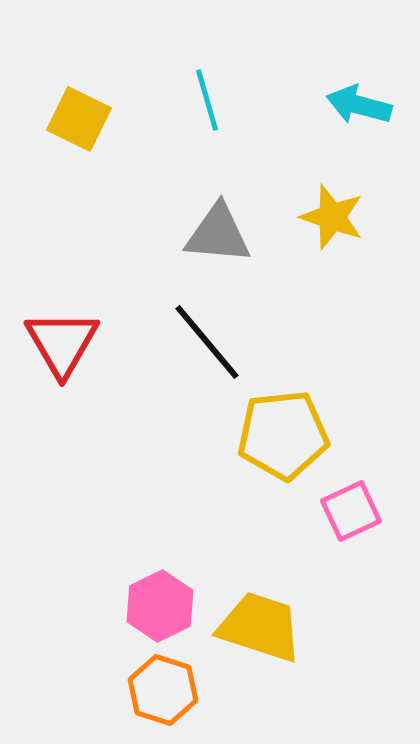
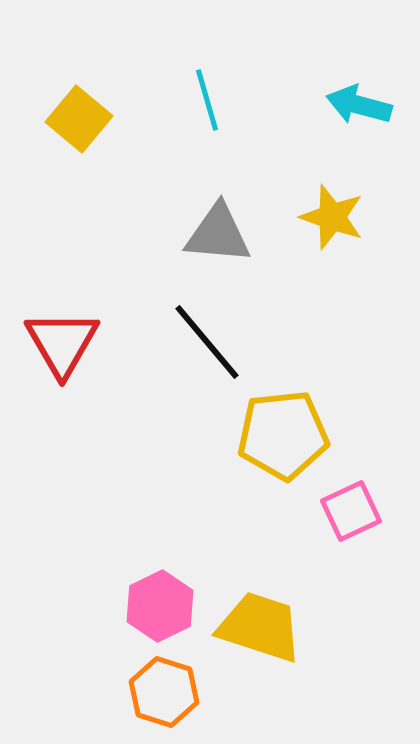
yellow square: rotated 14 degrees clockwise
orange hexagon: moved 1 px right, 2 px down
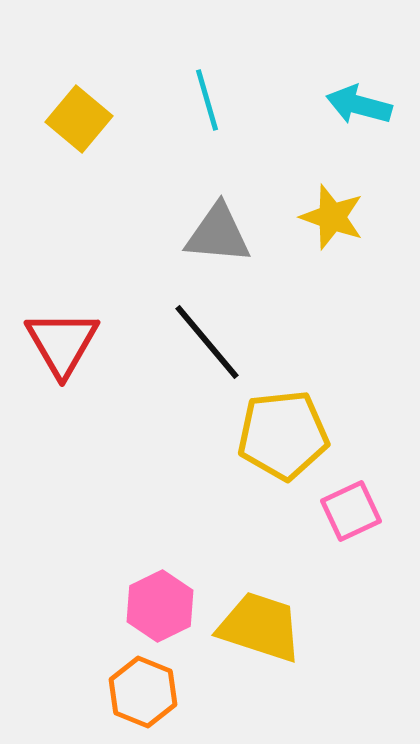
orange hexagon: moved 21 px left; rotated 4 degrees clockwise
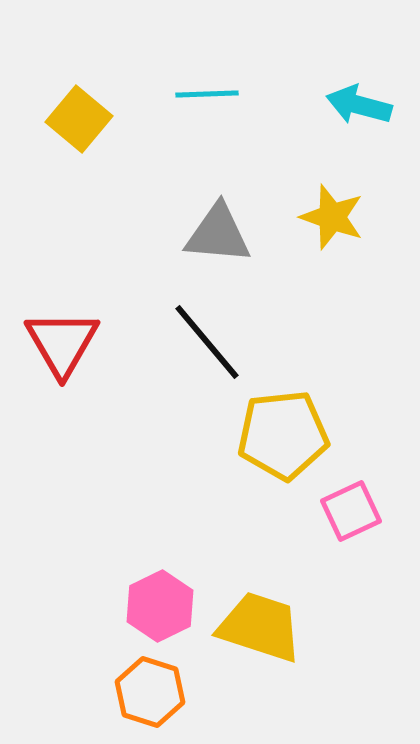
cyan line: moved 6 px up; rotated 76 degrees counterclockwise
orange hexagon: moved 7 px right; rotated 4 degrees counterclockwise
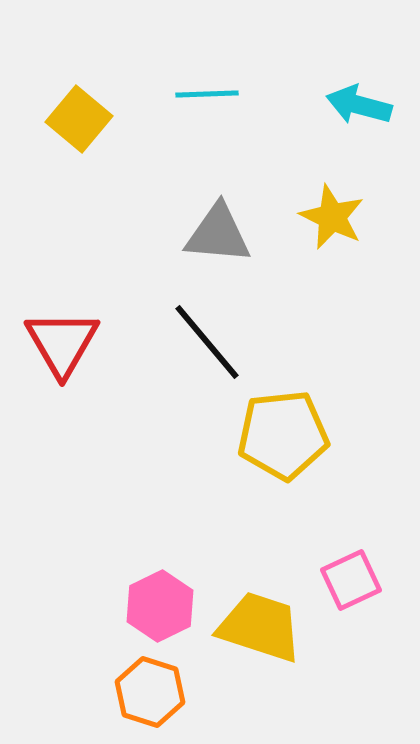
yellow star: rotated 6 degrees clockwise
pink square: moved 69 px down
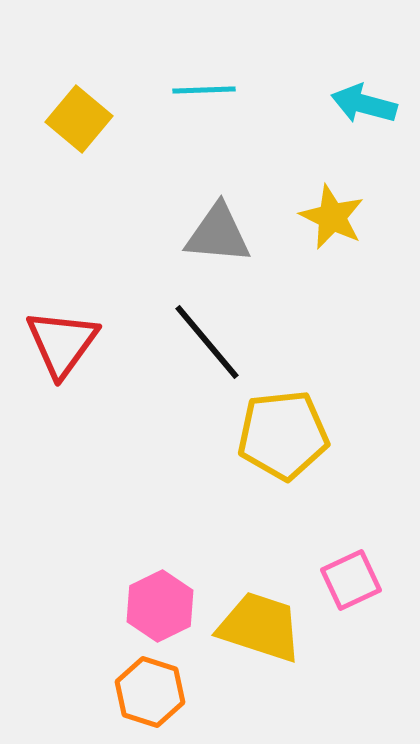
cyan line: moved 3 px left, 4 px up
cyan arrow: moved 5 px right, 1 px up
red triangle: rotated 6 degrees clockwise
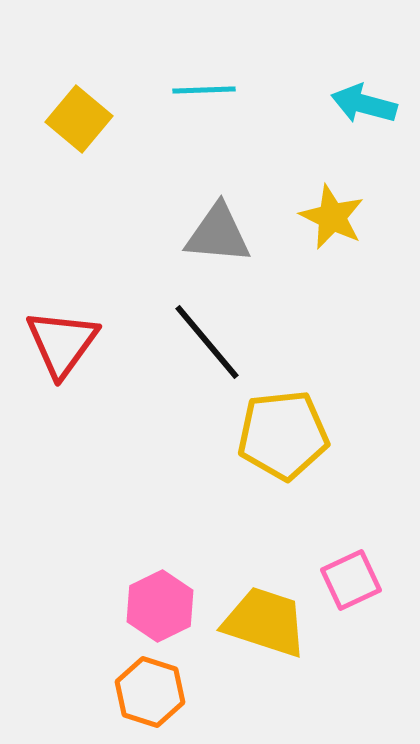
yellow trapezoid: moved 5 px right, 5 px up
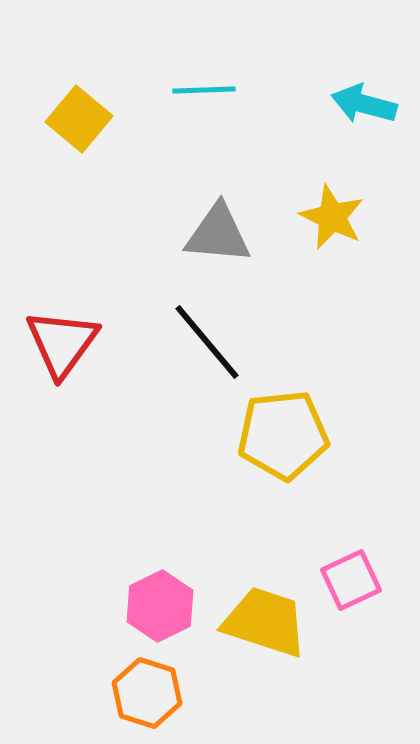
orange hexagon: moved 3 px left, 1 px down
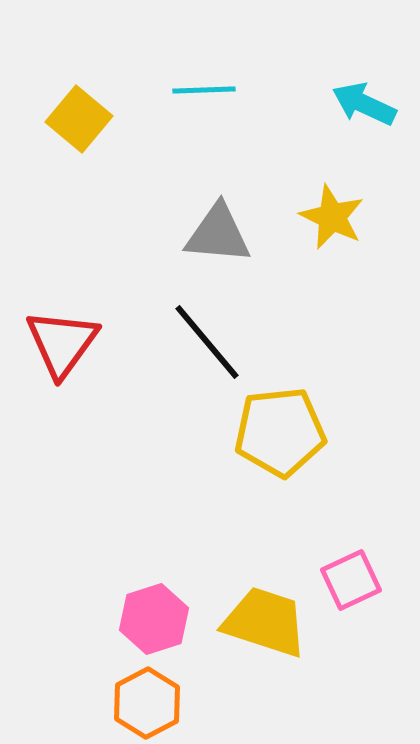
cyan arrow: rotated 10 degrees clockwise
yellow pentagon: moved 3 px left, 3 px up
pink hexagon: moved 6 px left, 13 px down; rotated 8 degrees clockwise
orange hexagon: moved 10 px down; rotated 14 degrees clockwise
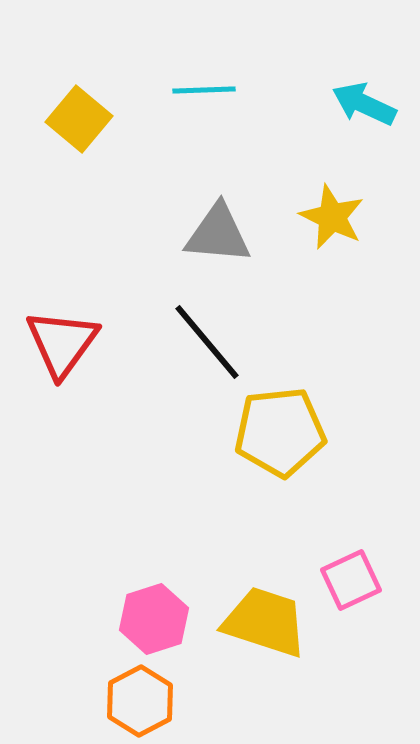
orange hexagon: moved 7 px left, 2 px up
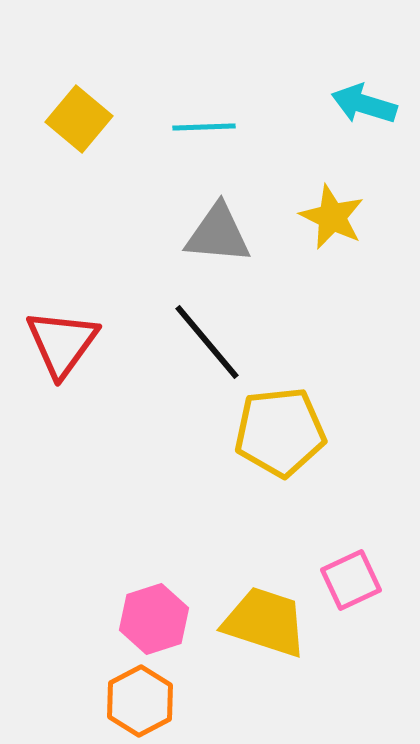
cyan line: moved 37 px down
cyan arrow: rotated 8 degrees counterclockwise
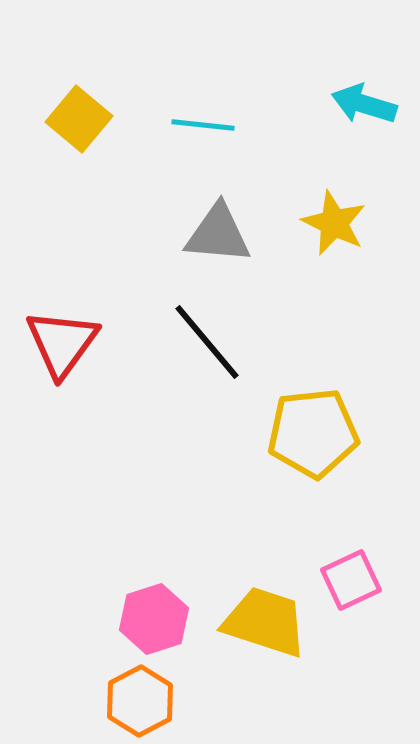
cyan line: moved 1 px left, 2 px up; rotated 8 degrees clockwise
yellow star: moved 2 px right, 6 px down
yellow pentagon: moved 33 px right, 1 px down
